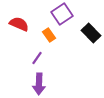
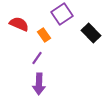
orange rectangle: moved 5 px left
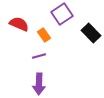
purple line: moved 2 px right, 2 px up; rotated 40 degrees clockwise
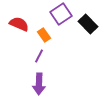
purple square: moved 1 px left
black rectangle: moved 3 px left, 9 px up
purple line: rotated 48 degrees counterclockwise
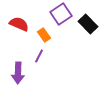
purple arrow: moved 21 px left, 11 px up
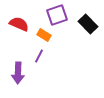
purple square: moved 4 px left, 1 px down; rotated 15 degrees clockwise
orange rectangle: rotated 24 degrees counterclockwise
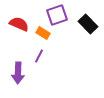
orange rectangle: moved 1 px left, 2 px up
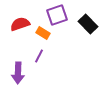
red semicircle: moved 1 px right; rotated 42 degrees counterclockwise
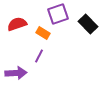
purple square: moved 1 px right, 1 px up
red semicircle: moved 3 px left
purple arrow: moved 2 px left; rotated 95 degrees counterclockwise
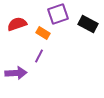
black rectangle: rotated 18 degrees counterclockwise
